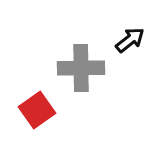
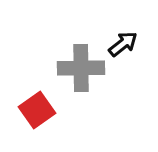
black arrow: moved 7 px left, 4 px down
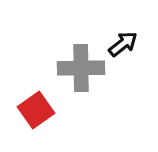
red square: moved 1 px left
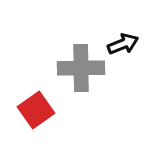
black arrow: rotated 16 degrees clockwise
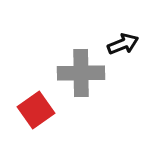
gray cross: moved 5 px down
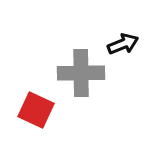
red square: rotated 30 degrees counterclockwise
